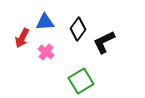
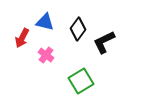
blue triangle: rotated 18 degrees clockwise
pink cross: moved 3 px down
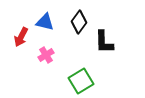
black diamond: moved 1 px right, 7 px up
red arrow: moved 1 px left, 1 px up
black L-shape: rotated 65 degrees counterclockwise
pink cross: rotated 21 degrees clockwise
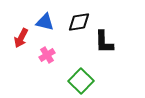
black diamond: rotated 45 degrees clockwise
red arrow: moved 1 px down
pink cross: moved 1 px right
green square: rotated 15 degrees counterclockwise
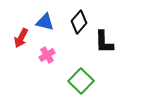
black diamond: rotated 40 degrees counterclockwise
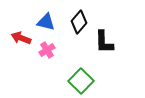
blue triangle: moved 1 px right
red arrow: rotated 84 degrees clockwise
pink cross: moved 5 px up
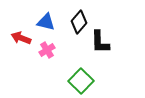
black L-shape: moved 4 px left
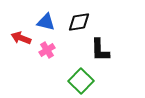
black diamond: rotated 40 degrees clockwise
black L-shape: moved 8 px down
